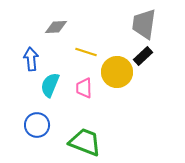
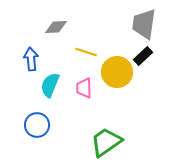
green trapezoid: moved 21 px right; rotated 56 degrees counterclockwise
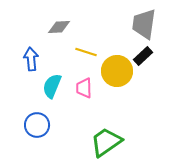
gray diamond: moved 3 px right
yellow circle: moved 1 px up
cyan semicircle: moved 2 px right, 1 px down
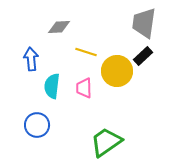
gray trapezoid: moved 1 px up
cyan semicircle: rotated 15 degrees counterclockwise
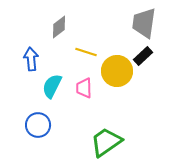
gray diamond: rotated 35 degrees counterclockwise
cyan semicircle: rotated 20 degrees clockwise
blue circle: moved 1 px right
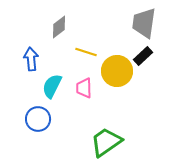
blue circle: moved 6 px up
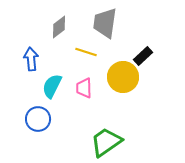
gray trapezoid: moved 39 px left
yellow circle: moved 6 px right, 6 px down
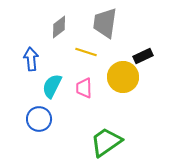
black rectangle: rotated 18 degrees clockwise
blue circle: moved 1 px right
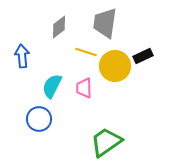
blue arrow: moved 9 px left, 3 px up
yellow circle: moved 8 px left, 11 px up
